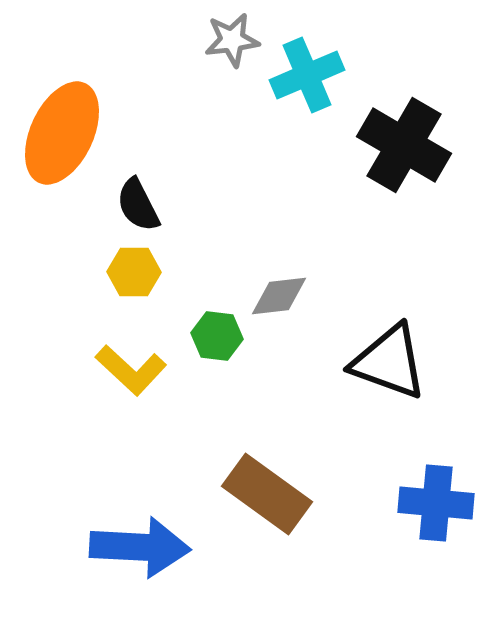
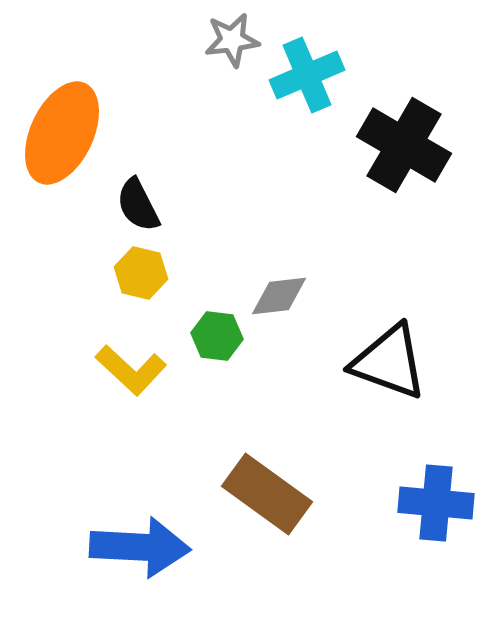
yellow hexagon: moved 7 px right, 1 px down; rotated 12 degrees clockwise
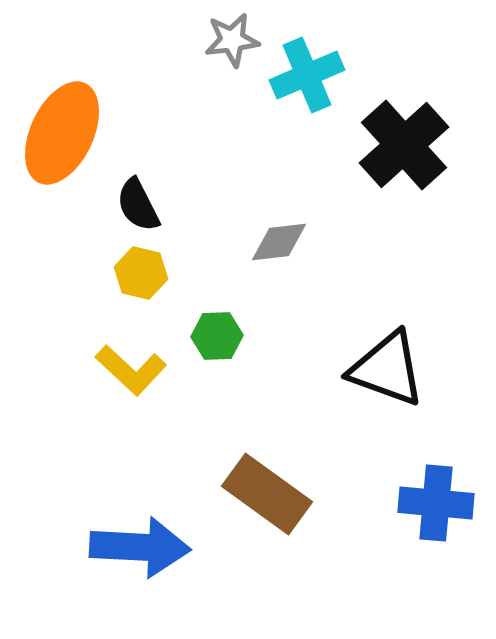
black cross: rotated 18 degrees clockwise
gray diamond: moved 54 px up
green hexagon: rotated 9 degrees counterclockwise
black triangle: moved 2 px left, 7 px down
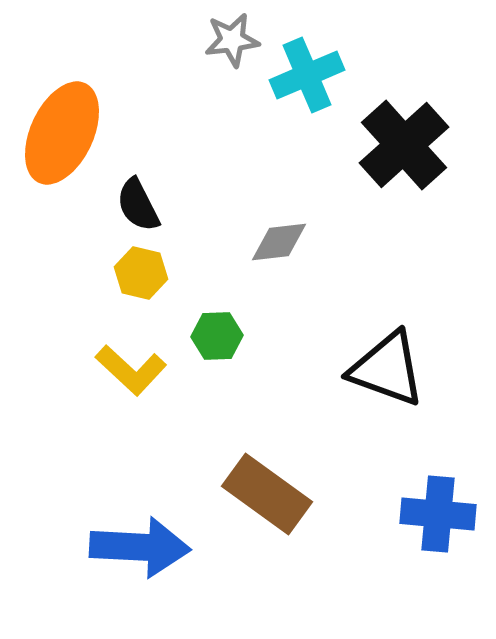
blue cross: moved 2 px right, 11 px down
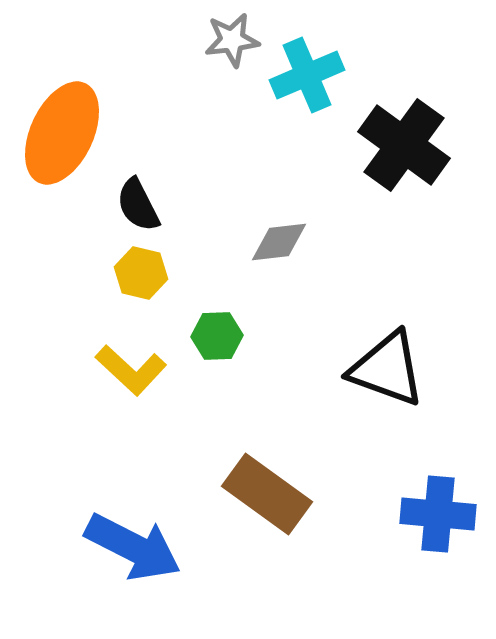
black cross: rotated 12 degrees counterclockwise
blue arrow: moved 7 px left; rotated 24 degrees clockwise
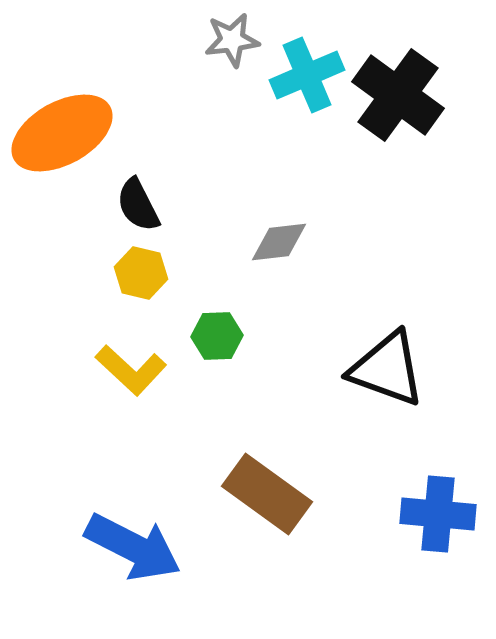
orange ellipse: rotated 36 degrees clockwise
black cross: moved 6 px left, 50 px up
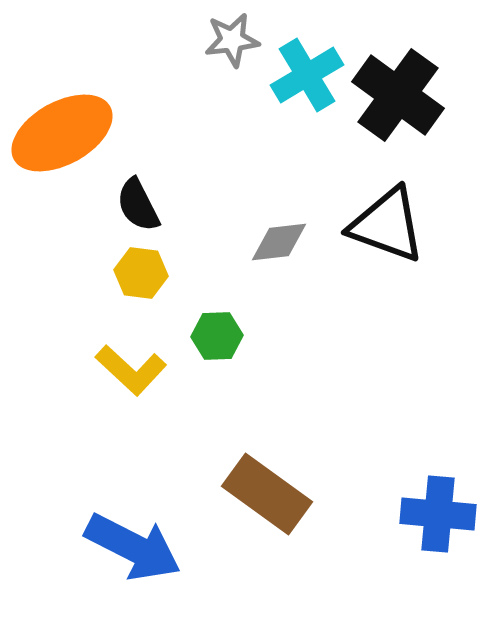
cyan cross: rotated 8 degrees counterclockwise
yellow hexagon: rotated 6 degrees counterclockwise
black triangle: moved 144 px up
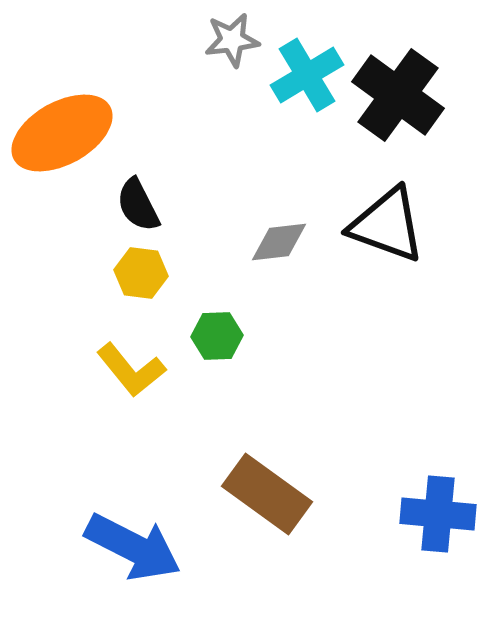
yellow L-shape: rotated 8 degrees clockwise
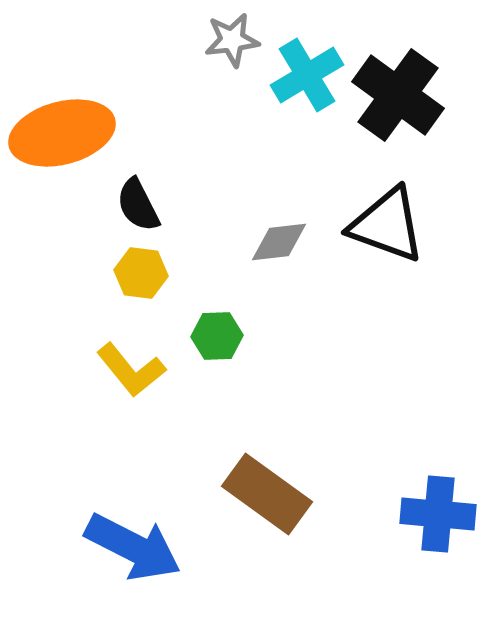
orange ellipse: rotated 14 degrees clockwise
